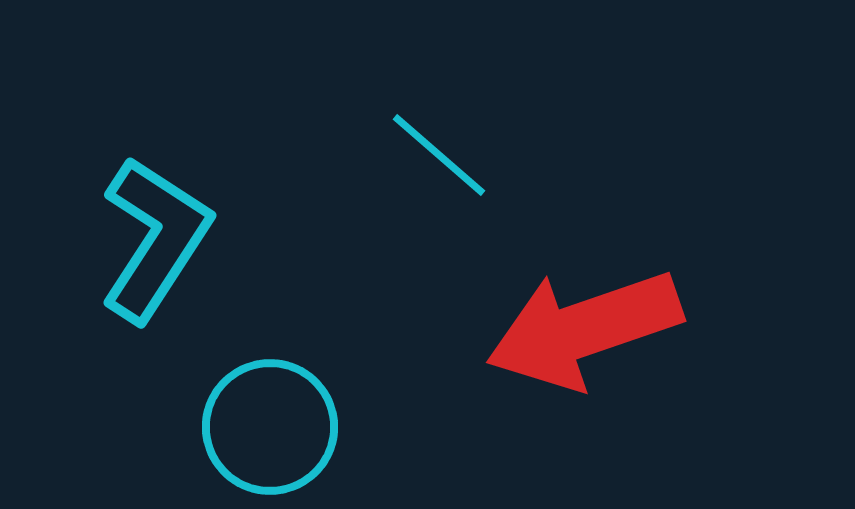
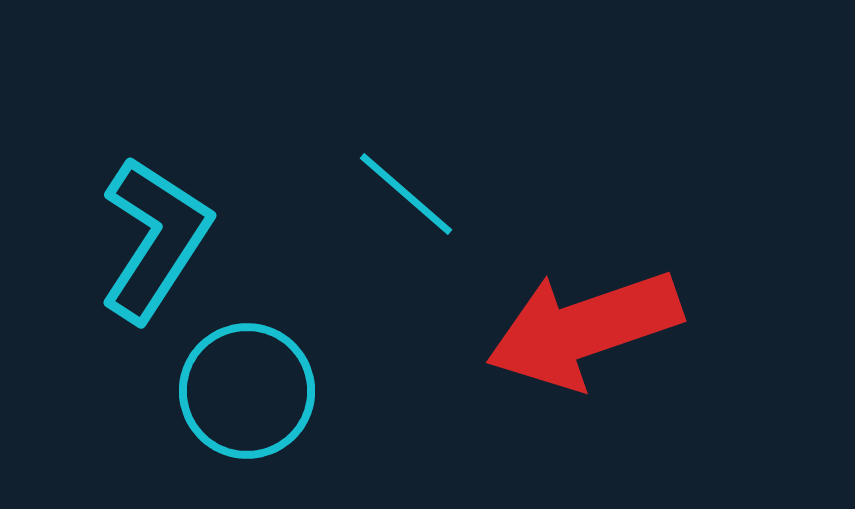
cyan line: moved 33 px left, 39 px down
cyan circle: moved 23 px left, 36 px up
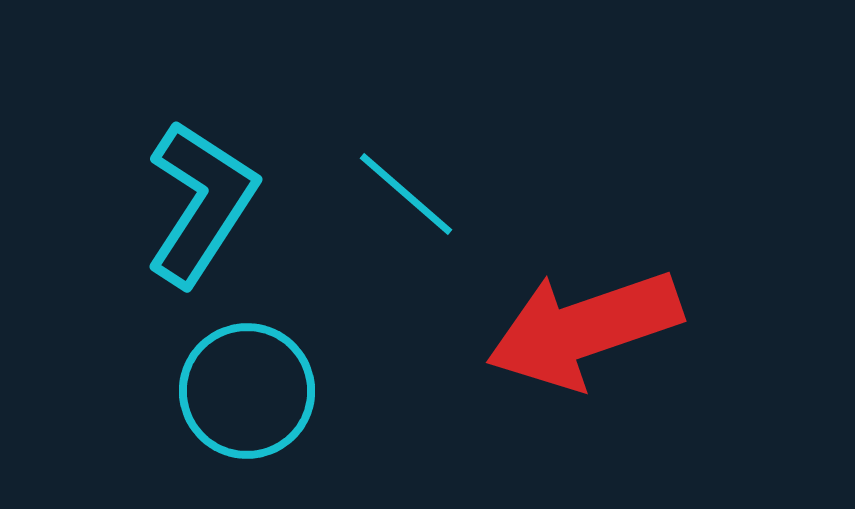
cyan L-shape: moved 46 px right, 36 px up
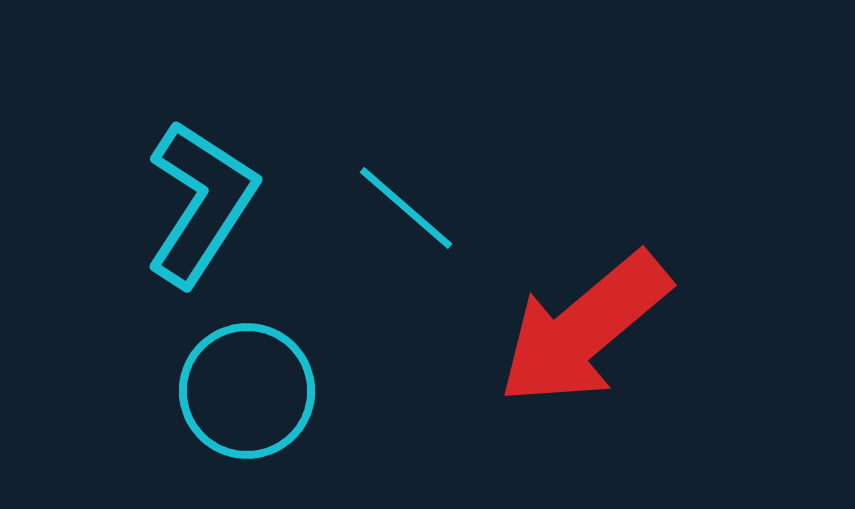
cyan line: moved 14 px down
red arrow: rotated 21 degrees counterclockwise
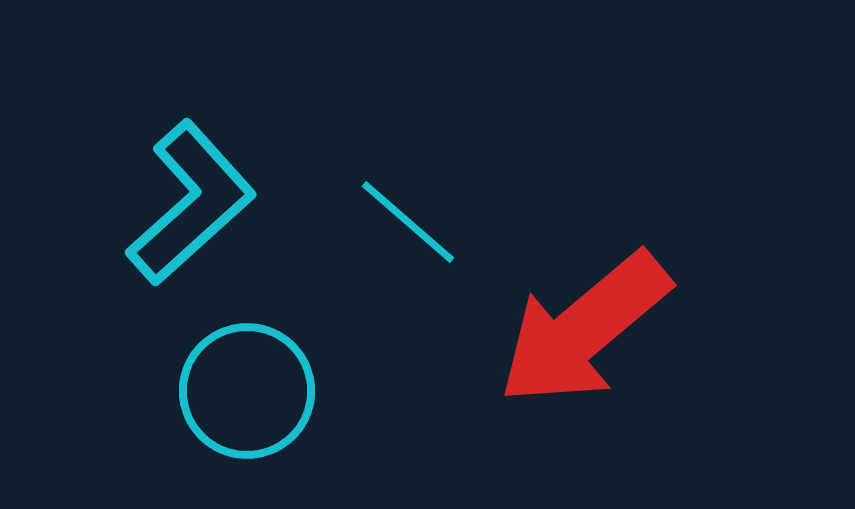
cyan L-shape: moved 10 px left; rotated 15 degrees clockwise
cyan line: moved 2 px right, 14 px down
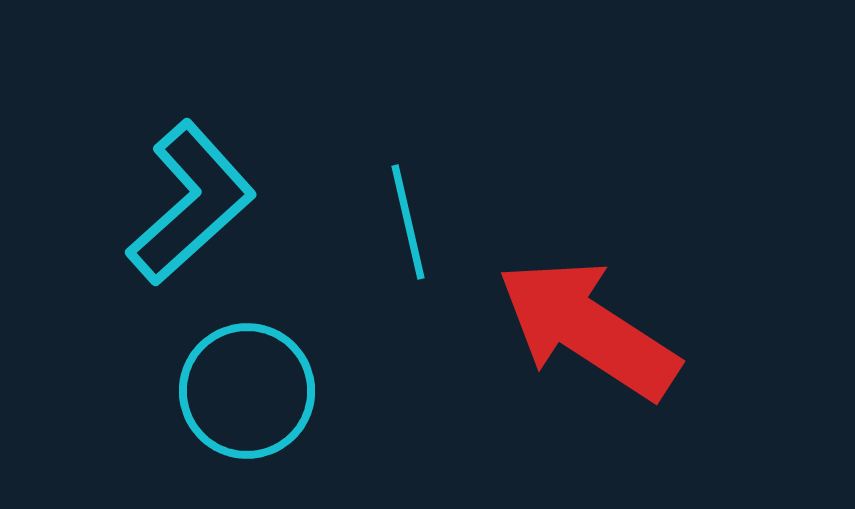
cyan line: rotated 36 degrees clockwise
red arrow: moved 4 px right; rotated 73 degrees clockwise
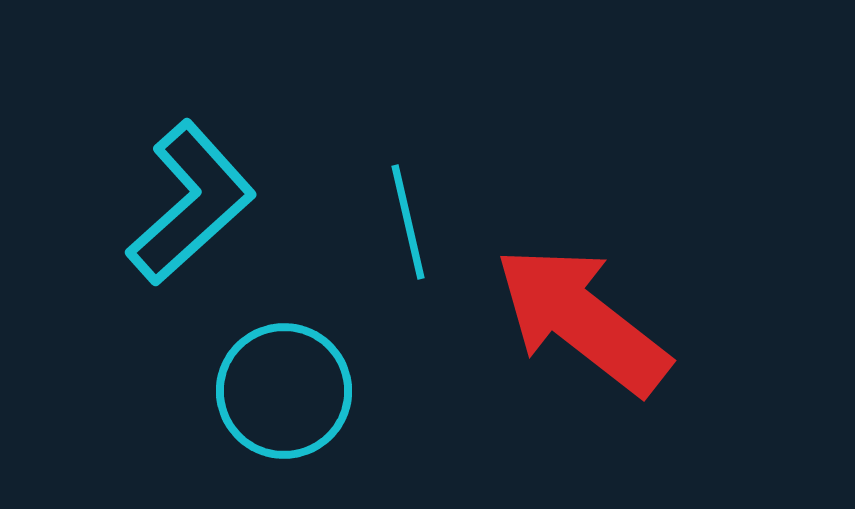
red arrow: moved 6 px left, 9 px up; rotated 5 degrees clockwise
cyan circle: moved 37 px right
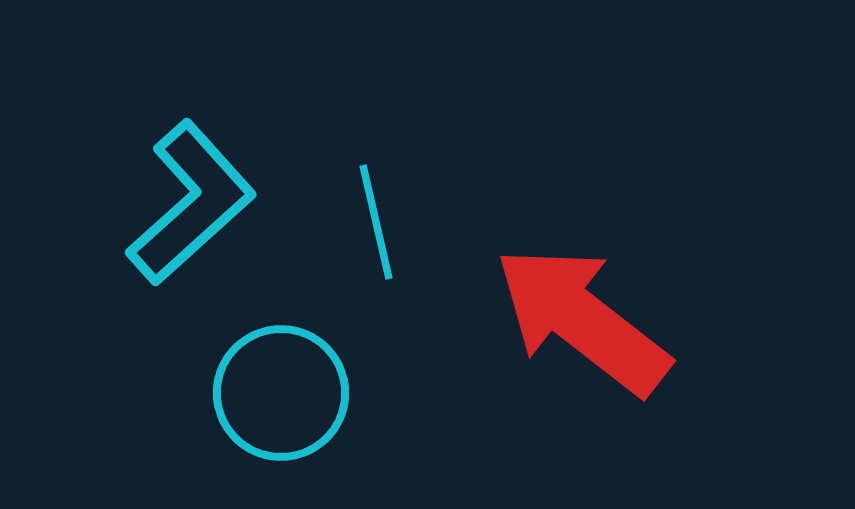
cyan line: moved 32 px left
cyan circle: moved 3 px left, 2 px down
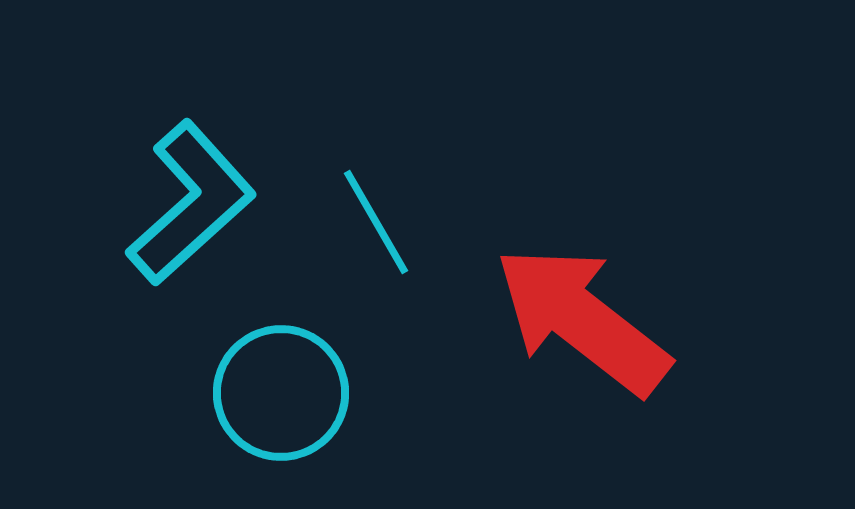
cyan line: rotated 17 degrees counterclockwise
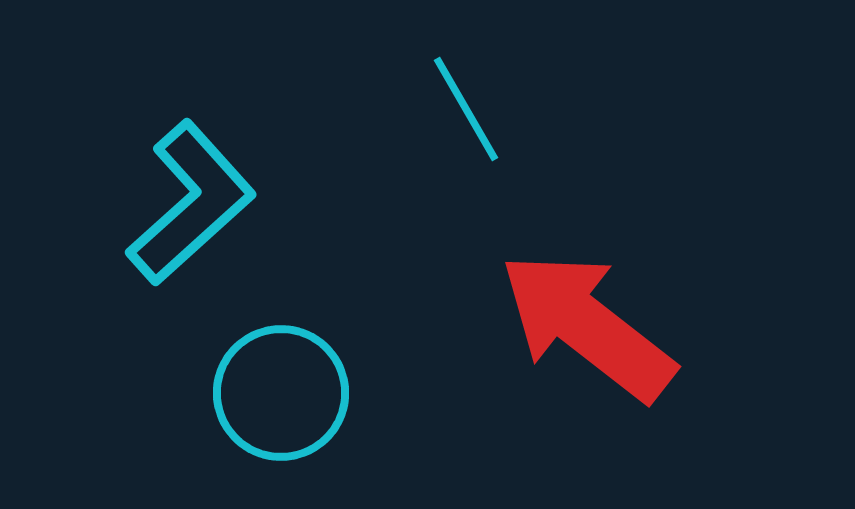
cyan line: moved 90 px right, 113 px up
red arrow: moved 5 px right, 6 px down
